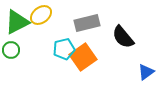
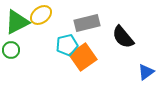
cyan pentagon: moved 3 px right, 4 px up
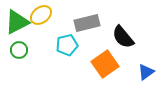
green circle: moved 8 px right
orange square: moved 22 px right, 7 px down
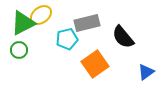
green triangle: moved 6 px right, 1 px down
cyan pentagon: moved 6 px up
orange square: moved 10 px left
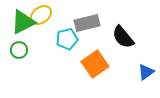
green triangle: moved 1 px up
